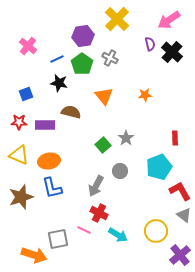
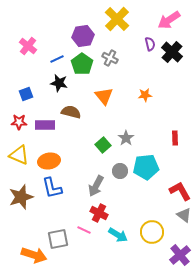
cyan pentagon: moved 13 px left; rotated 15 degrees clockwise
yellow circle: moved 4 px left, 1 px down
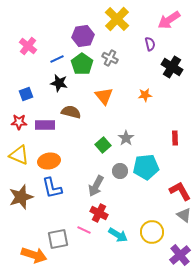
black cross: moved 15 px down; rotated 10 degrees counterclockwise
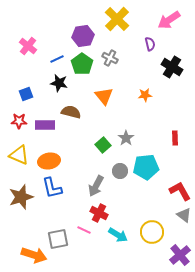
red star: moved 1 px up
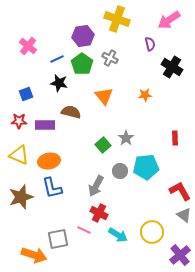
yellow cross: rotated 25 degrees counterclockwise
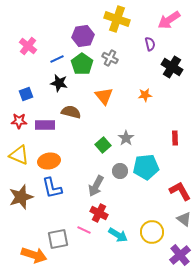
gray triangle: moved 4 px down
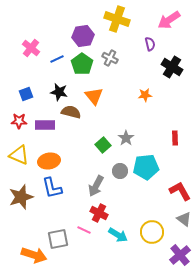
pink cross: moved 3 px right, 2 px down
black star: moved 9 px down
orange triangle: moved 10 px left
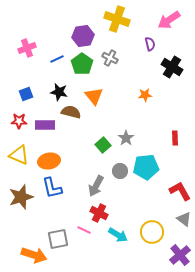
pink cross: moved 4 px left; rotated 30 degrees clockwise
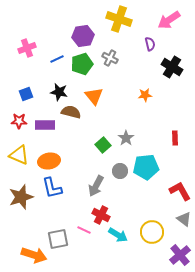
yellow cross: moved 2 px right
green pentagon: rotated 20 degrees clockwise
red cross: moved 2 px right, 2 px down
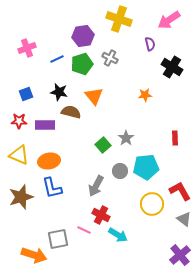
yellow circle: moved 28 px up
